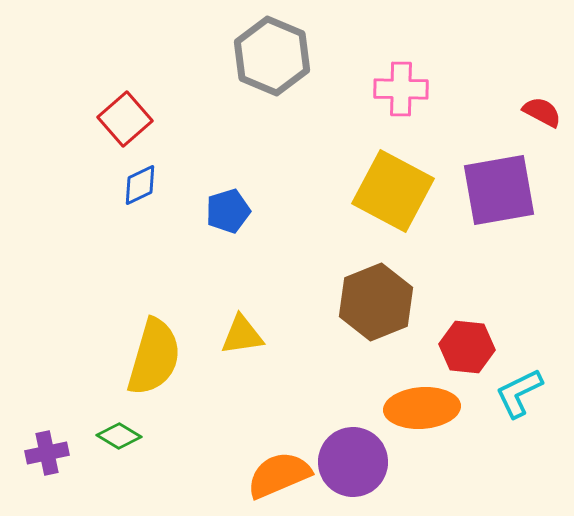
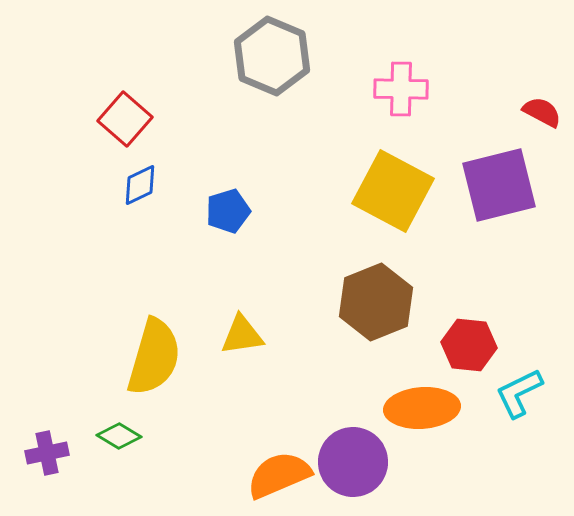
red square: rotated 8 degrees counterclockwise
purple square: moved 5 px up; rotated 4 degrees counterclockwise
red hexagon: moved 2 px right, 2 px up
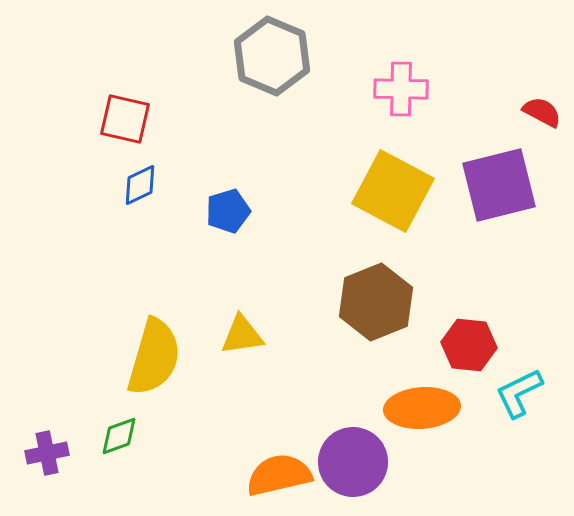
red square: rotated 28 degrees counterclockwise
green diamond: rotated 51 degrees counterclockwise
orange semicircle: rotated 10 degrees clockwise
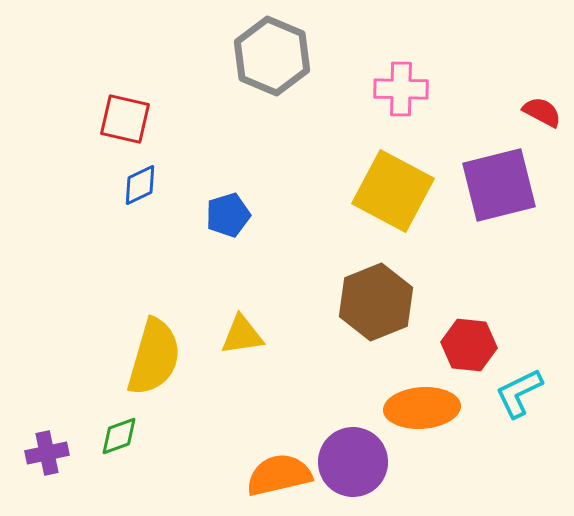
blue pentagon: moved 4 px down
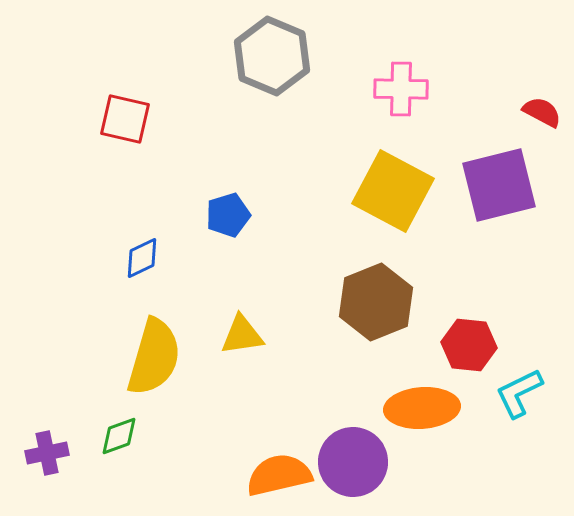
blue diamond: moved 2 px right, 73 px down
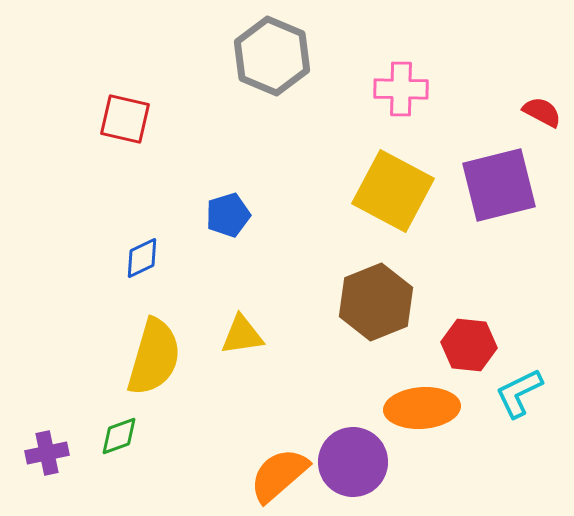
orange semicircle: rotated 28 degrees counterclockwise
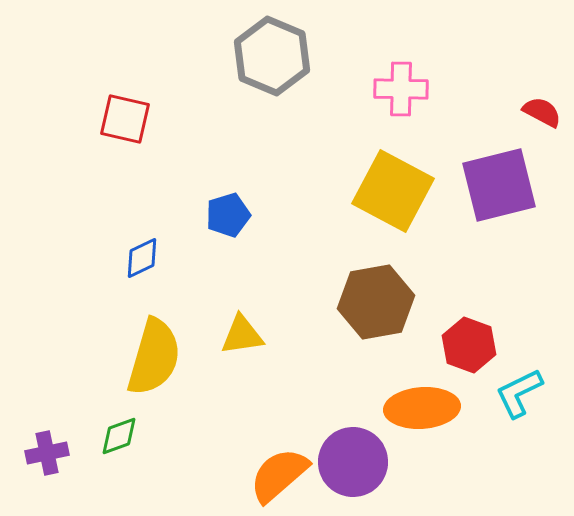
brown hexagon: rotated 12 degrees clockwise
red hexagon: rotated 14 degrees clockwise
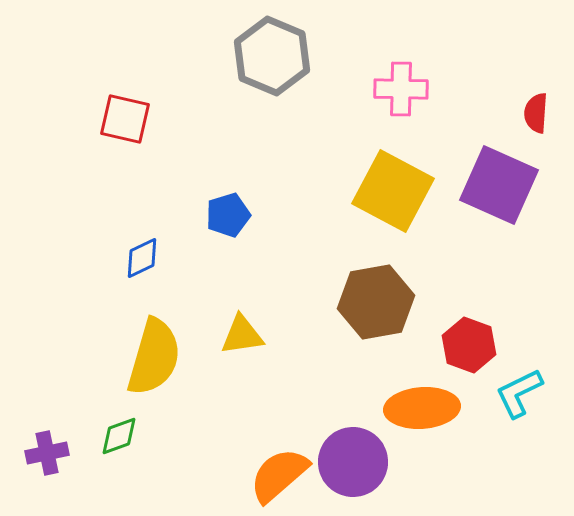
red semicircle: moved 6 px left, 1 px down; rotated 114 degrees counterclockwise
purple square: rotated 38 degrees clockwise
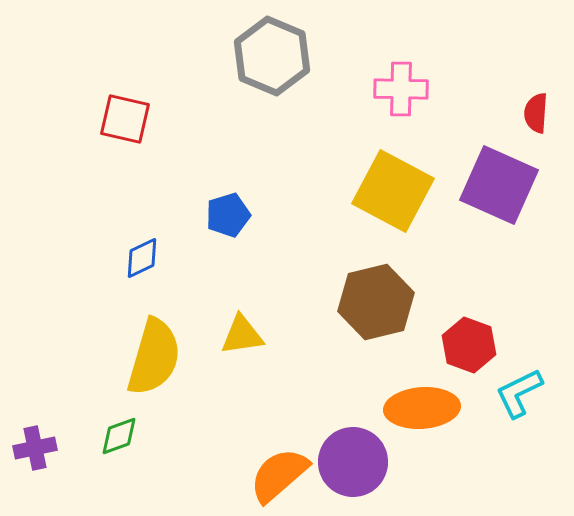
brown hexagon: rotated 4 degrees counterclockwise
purple cross: moved 12 px left, 5 px up
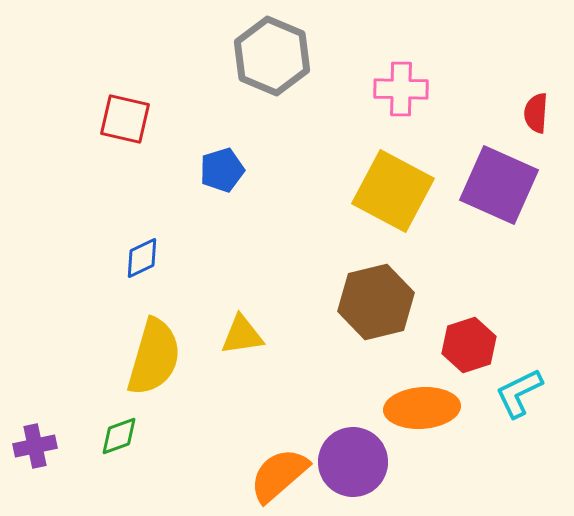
blue pentagon: moved 6 px left, 45 px up
red hexagon: rotated 22 degrees clockwise
purple cross: moved 2 px up
